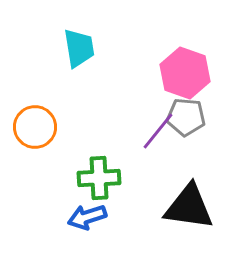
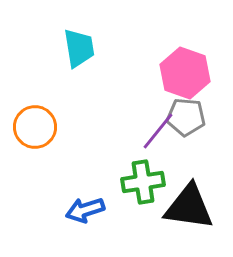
green cross: moved 44 px right, 4 px down; rotated 6 degrees counterclockwise
blue arrow: moved 2 px left, 7 px up
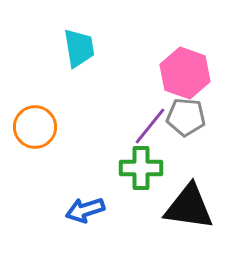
purple line: moved 8 px left, 5 px up
green cross: moved 2 px left, 14 px up; rotated 9 degrees clockwise
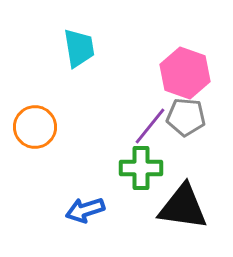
black triangle: moved 6 px left
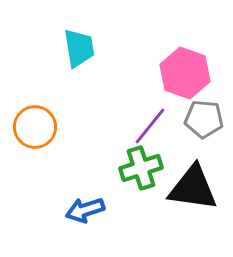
gray pentagon: moved 18 px right, 2 px down
green cross: rotated 18 degrees counterclockwise
black triangle: moved 10 px right, 19 px up
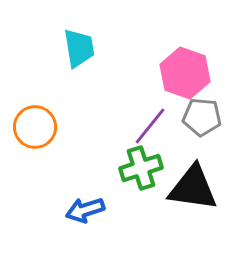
gray pentagon: moved 2 px left, 2 px up
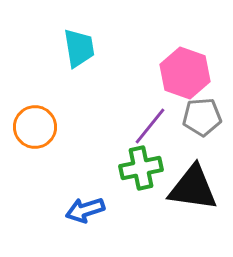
gray pentagon: rotated 9 degrees counterclockwise
green cross: rotated 6 degrees clockwise
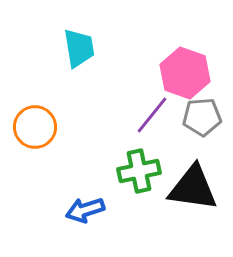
purple line: moved 2 px right, 11 px up
green cross: moved 2 px left, 3 px down
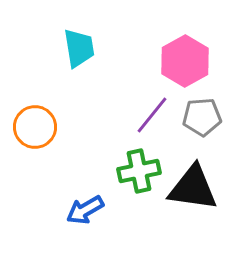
pink hexagon: moved 12 px up; rotated 12 degrees clockwise
blue arrow: rotated 12 degrees counterclockwise
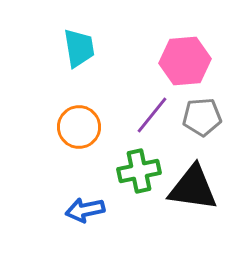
pink hexagon: rotated 24 degrees clockwise
orange circle: moved 44 px right
blue arrow: rotated 18 degrees clockwise
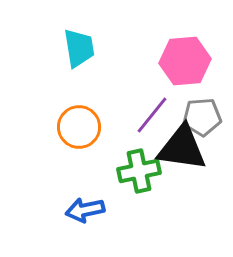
black triangle: moved 11 px left, 40 px up
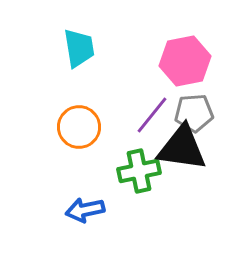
pink hexagon: rotated 6 degrees counterclockwise
gray pentagon: moved 8 px left, 4 px up
